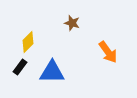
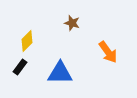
yellow diamond: moved 1 px left, 1 px up
blue triangle: moved 8 px right, 1 px down
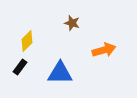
orange arrow: moved 4 px left, 2 px up; rotated 70 degrees counterclockwise
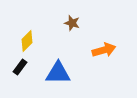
blue triangle: moved 2 px left
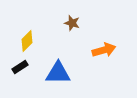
black rectangle: rotated 21 degrees clockwise
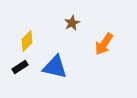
brown star: rotated 28 degrees clockwise
orange arrow: moved 6 px up; rotated 140 degrees clockwise
blue triangle: moved 3 px left, 6 px up; rotated 12 degrees clockwise
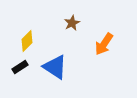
blue triangle: rotated 20 degrees clockwise
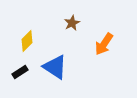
black rectangle: moved 5 px down
